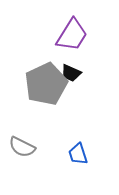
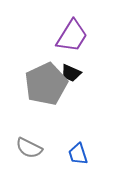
purple trapezoid: moved 1 px down
gray semicircle: moved 7 px right, 1 px down
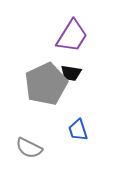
black trapezoid: rotated 15 degrees counterclockwise
blue trapezoid: moved 24 px up
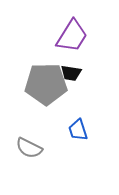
gray pentagon: rotated 24 degrees clockwise
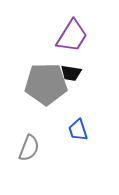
gray semicircle: rotated 96 degrees counterclockwise
